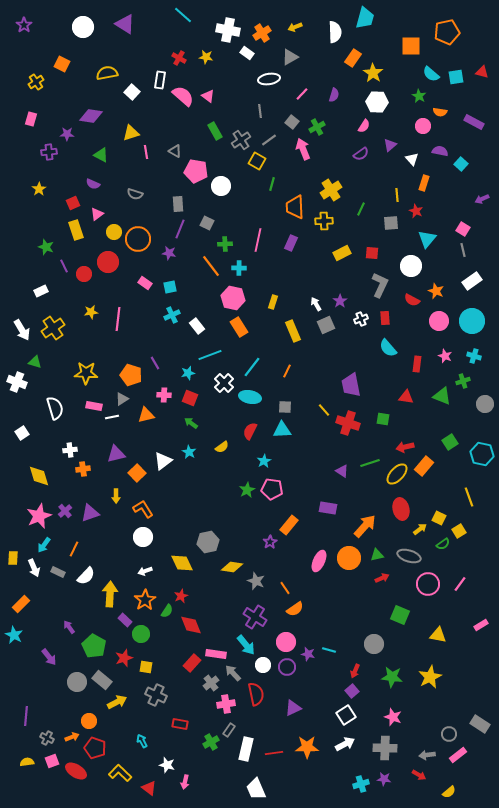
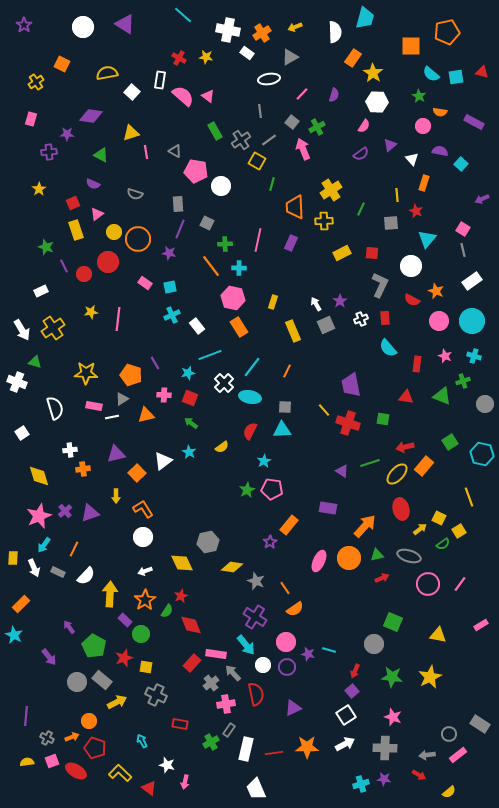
green square at (400, 615): moved 7 px left, 7 px down
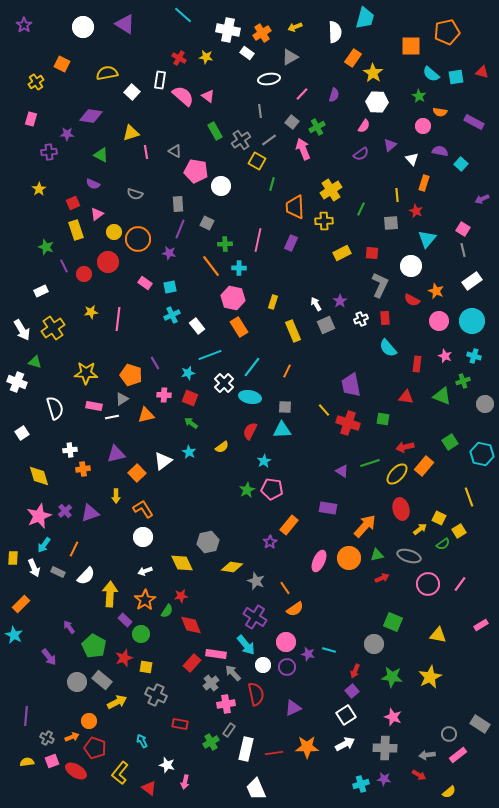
red star at (181, 596): rotated 16 degrees clockwise
yellow L-shape at (120, 773): rotated 95 degrees counterclockwise
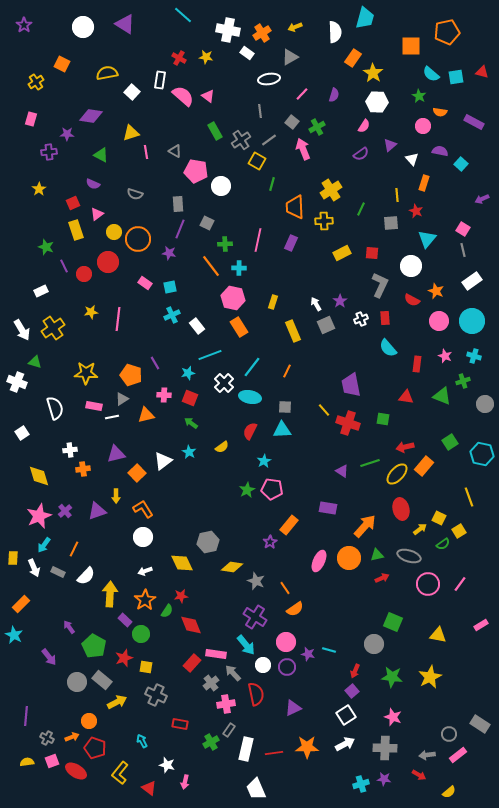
purple triangle at (90, 513): moved 7 px right, 2 px up
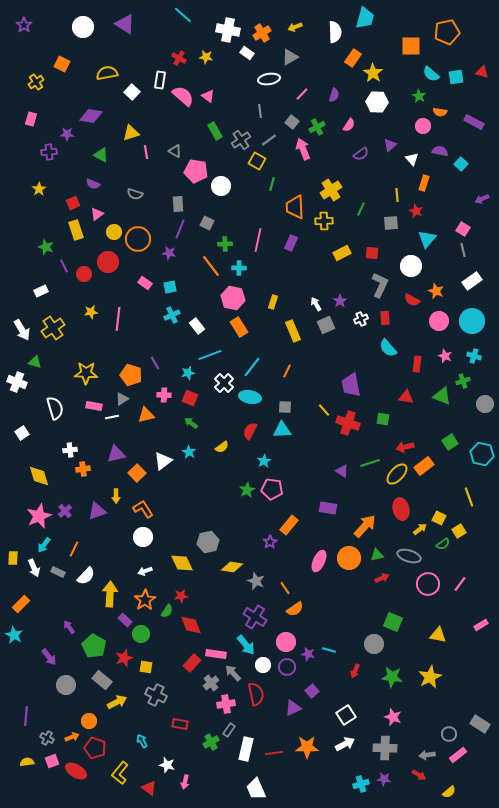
pink semicircle at (364, 126): moved 15 px left, 1 px up
orange rectangle at (424, 466): rotated 12 degrees clockwise
gray circle at (77, 682): moved 11 px left, 3 px down
purple square at (352, 691): moved 40 px left
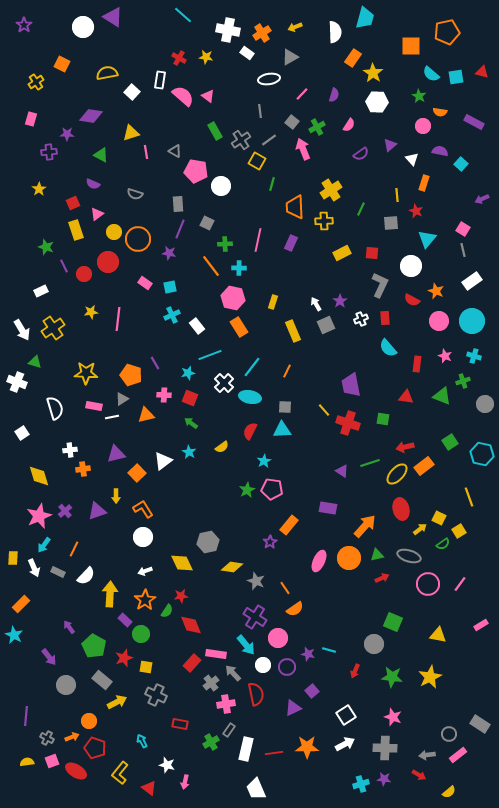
purple triangle at (125, 24): moved 12 px left, 7 px up
pink circle at (286, 642): moved 8 px left, 4 px up
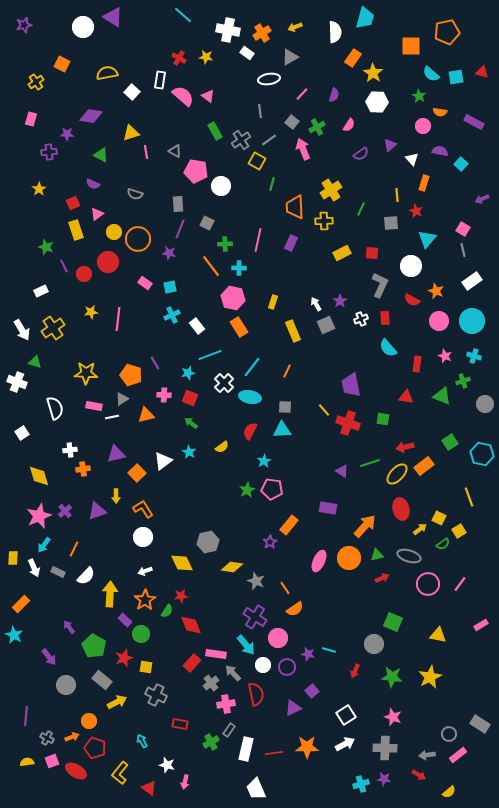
purple star at (24, 25): rotated 21 degrees clockwise
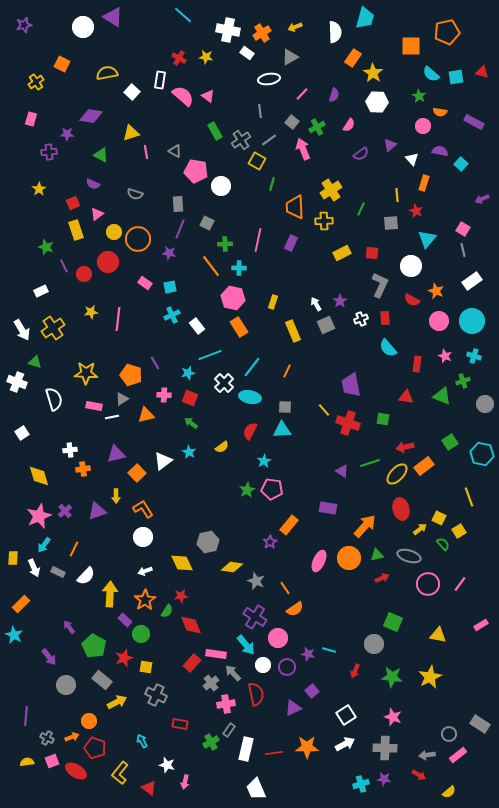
white semicircle at (55, 408): moved 1 px left, 9 px up
green semicircle at (443, 544): rotated 96 degrees counterclockwise
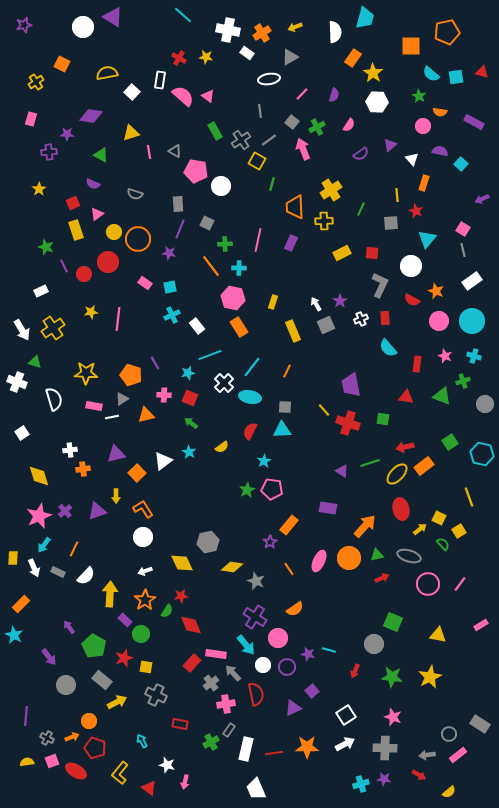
pink line at (146, 152): moved 3 px right
orange line at (285, 588): moved 4 px right, 19 px up
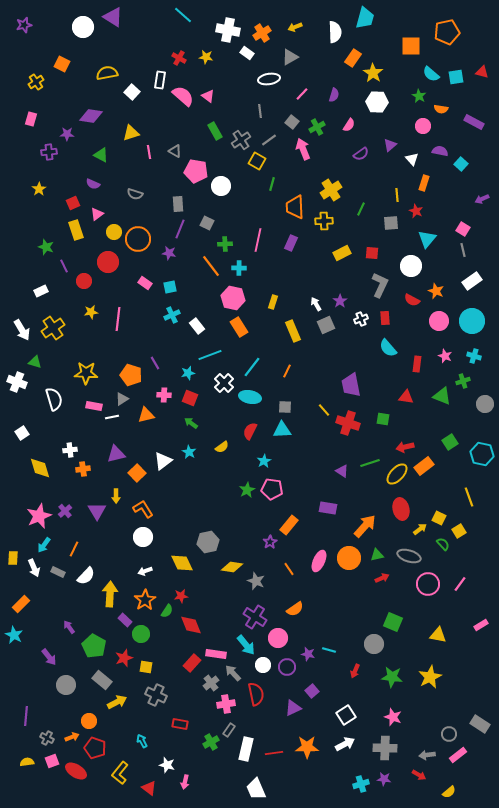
orange semicircle at (440, 112): moved 1 px right, 3 px up
red circle at (84, 274): moved 7 px down
yellow diamond at (39, 476): moved 1 px right, 8 px up
purple triangle at (97, 511): rotated 42 degrees counterclockwise
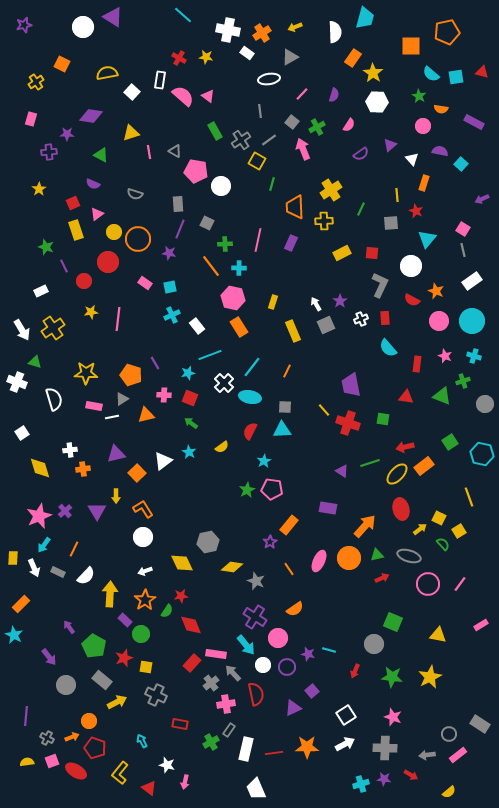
red arrow at (419, 775): moved 8 px left
